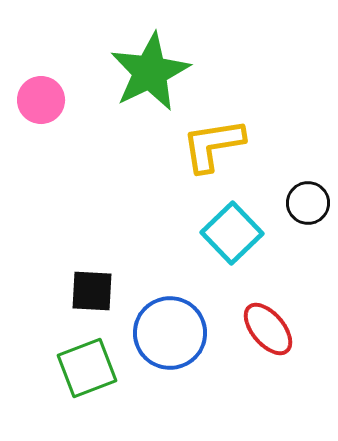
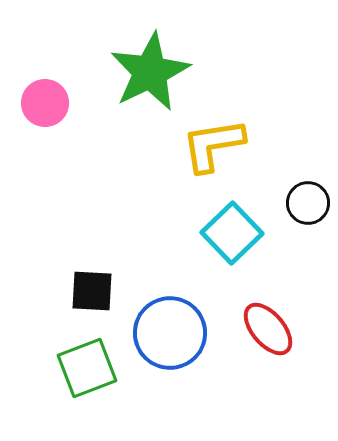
pink circle: moved 4 px right, 3 px down
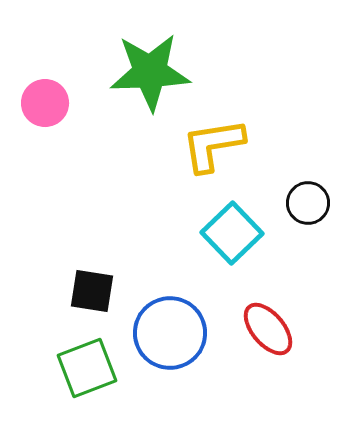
green star: rotated 24 degrees clockwise
black square: rotated 6 degrees clockwise
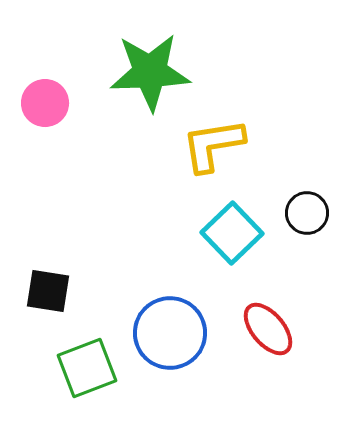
black circle: moved 1 px left, 10 px down
black square: moved 44 px left
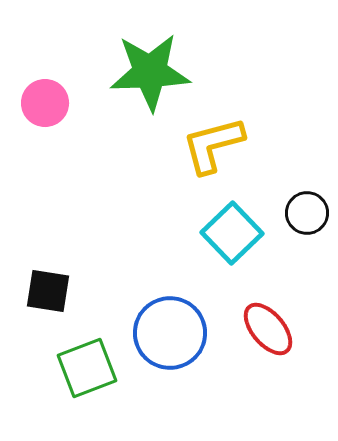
yellow L-shape: rotated 6 degrees counterclockwise
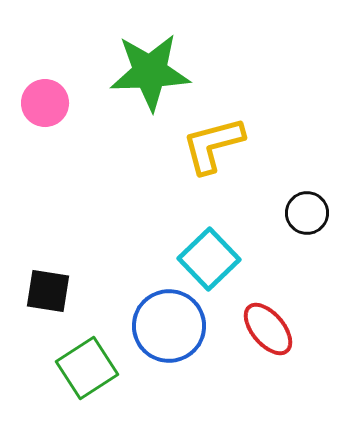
cyan square: moved 23 px left, 26 px down
blue circle: moved 1 px left, 7 px up
green square: rotated 12 degrees counterclockwise
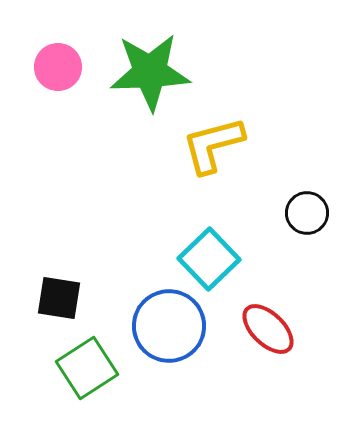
pink circle: moved 13 px right, 36 px up
black square: moved 11 px right, 7 px down
red ellipse: rotated 6 degrees counterclockwise
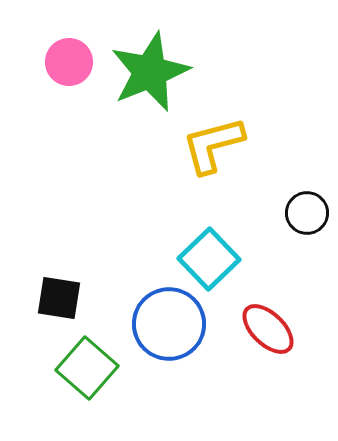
pink circle: moved 11 px right, 5 px up
green star: rotated 20 degrees counterclockwise
blue circle: moved 2 px up
green square: rotated 16 degrees counterclockwise
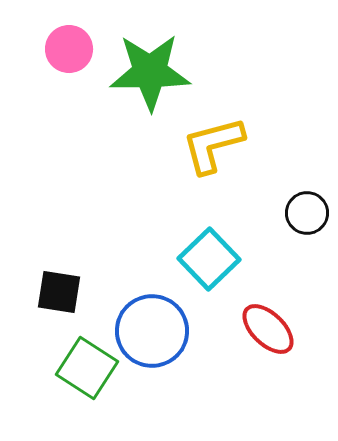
pink circle: moved 13 px up
green star: rotated 22 degrees clockwise
black square: moved 6 px up
blue circle: moved 17 px left, 7 px down
green square: rotated 8 degrees counterclockwise
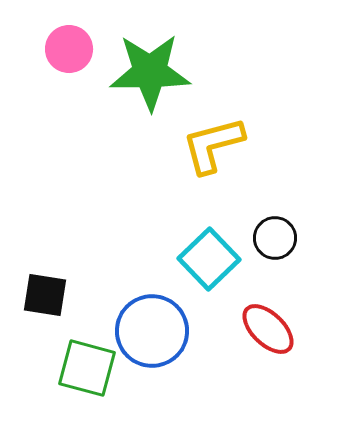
black circle: moved 32 px left, 25 px down
black square: moved 14 px left, 3 px down
green square: rotated 18 degrees counterclockwise
